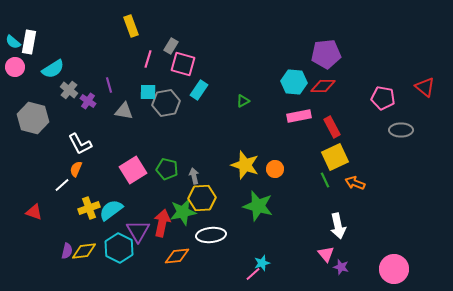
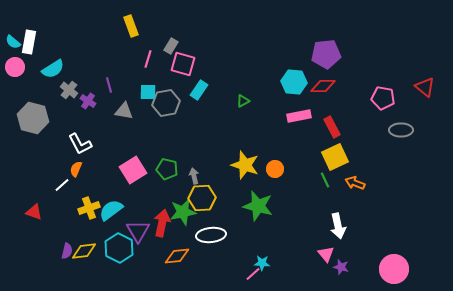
cyan star at (262, 263): rotated 21 degrees clockwise
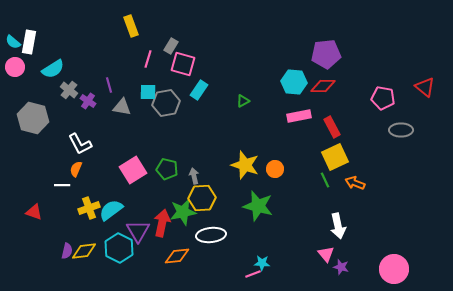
gray triangle at (124, 111): moved 2 px left, 4 px up
white line at (62, 185): rotated 42 degrees clockwise
pink line at (253, 274): rotated 21 degrees clockwise
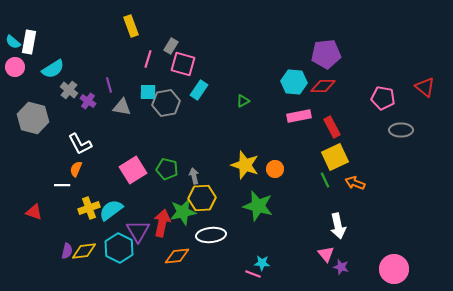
pink line at (253, 274): rotated 42 degrees clockwise
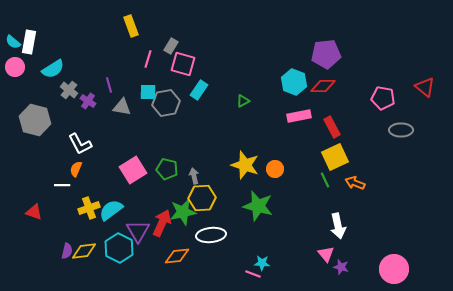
cyan hexagon at (294, 82): rotated 15 degrees clockwise
gray hexagon at (33, 118): moved 2 px right, 2 px down
red arrow at (162, 223): rotated 12 degrees clockwise
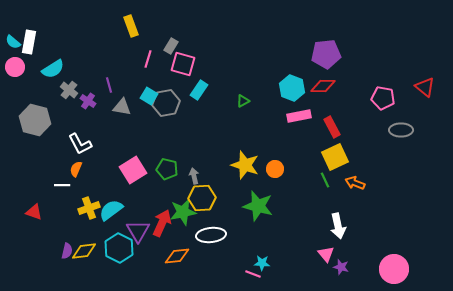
cyan hexagon at (294, 82): moved 2 px left, 6 px down
cyan square at (148, 92): moved 1 px right, 4 px down; rotated 30 degrees clockwise
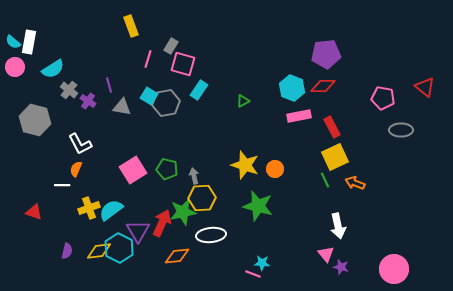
yellow diamond at (84, 251): moved 15 px right
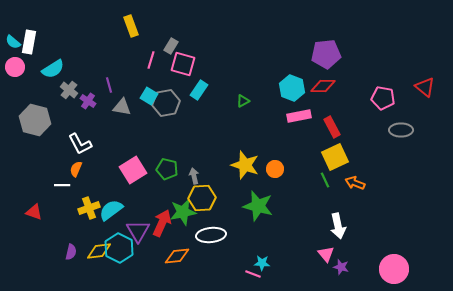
pink line at (148, 59): moved 3 px right, 1 px down
purple semicircle at (67, 251): moved 4 px right, 1 px down
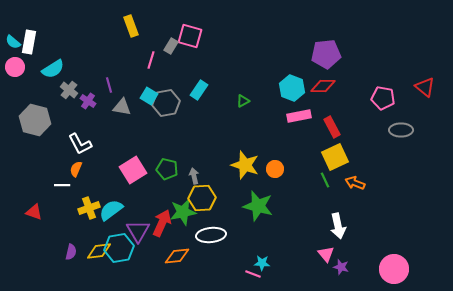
pink square at (183, 64): moved 7 px right, 28 px up
cyan hexagon at (119, 248): rotated 24 degrees clockwise
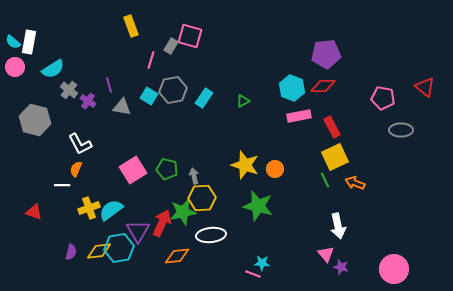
cyan rectangle at (199, 90): moved 5 px right, 8 px down
gray hexagon at (166, 103): moved 7 px right, 13 px up
